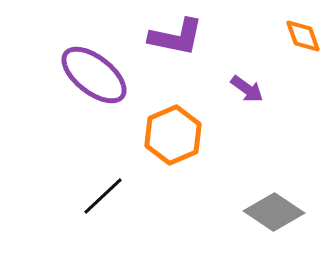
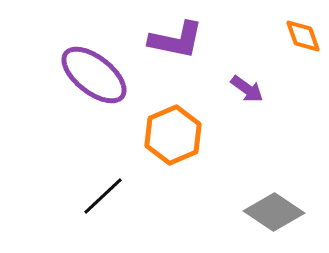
purple L-shape: moved 3 px down
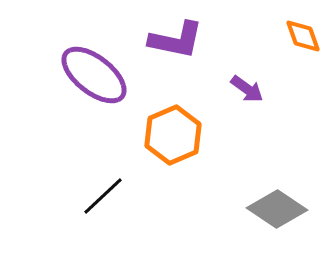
gray diamond: moved 3 px right, 3 px up
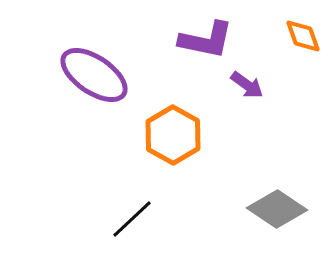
purple L-shape: moved 30 px right
purple ellipse: rotated 4 degrees counterclockwise
purple arrow: moved 4 px up
orange hexagon: rotated 8 degrees counterclockwise
black line: moved 29 px right, 23 px down
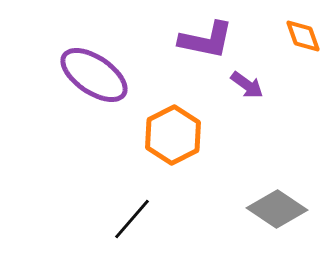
orange hexagon: rotated 4 degrees clockwise
black line: rotated 6 degrees counterclockwise
